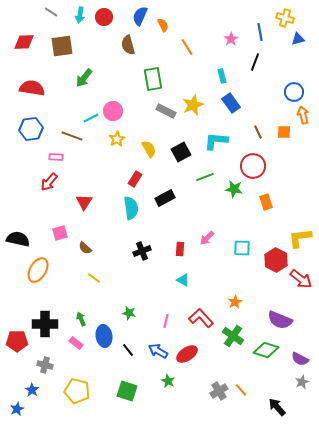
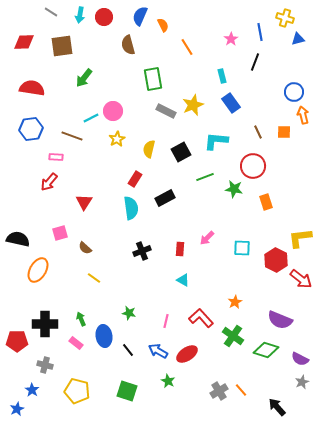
yellow semicircle at (149, 149): rotated 138 degrees counterclockwise
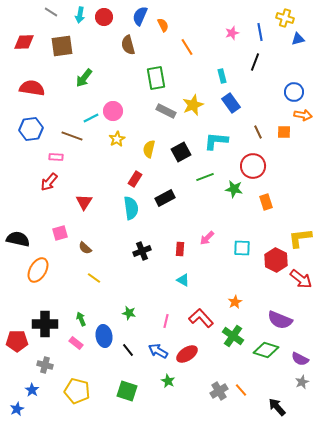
pink star at (231, 39): moved 1 px right, 6 px up; rotated 16 degrees clockwise
green rectangle at (153, 79): moved 3 px right, 1 px up
orange arrow at (303, 115): rotated 114 degrees clockwise
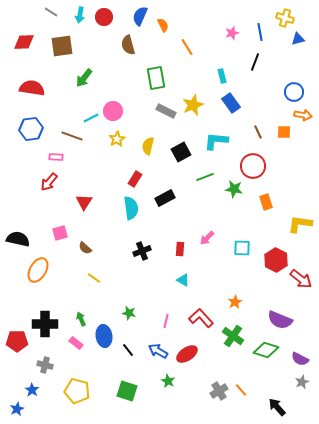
yellow semicircle at (149, 149): moved 1 px left, 3 px up
yellow L-shape at (300, 238): moved 14 px up; rotated 15 degrees clockwise
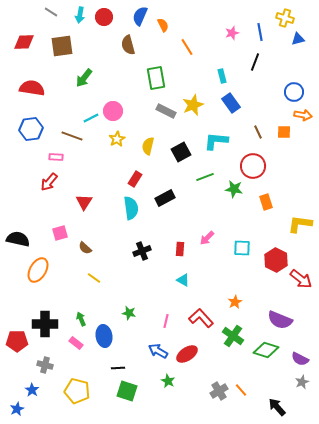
black line at (128, 350): moved 10 px left, 18 px down; rotated 56 degrees counterclockwise
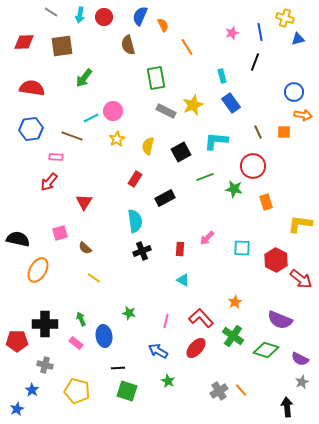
cyan semicircle at (131, 208): moved 4 px right, 13 px down
red ellipse at (187, 354): moved 9 px right, 6 px up; rotated 15 degrees counterclockwise
black arrow at (277, 407): moved 10 px right; rotated 36 degrees clockwise
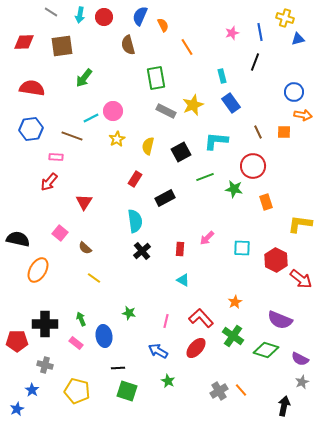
pink square at (60, 233): rotated 35 degrees counterclockwise
black cross at (142, 251): rotated 18 degrees counterclockwise
black arrow at (287, 407): moved 3 px left, 1 px up; rotated 18 degrees clockwise
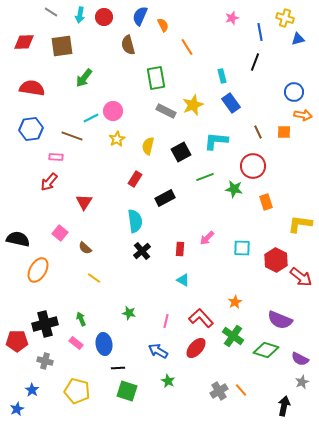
pink star at (232, 33): moved 15 px up
red arrow at (301, 279): moved 2 px up
black cross at (45, 324): rotated 15 degrees counterclockwise
blue ellipse at (104, 336): moved 8 px down
gray cross at (45, 365): moved 4 px up
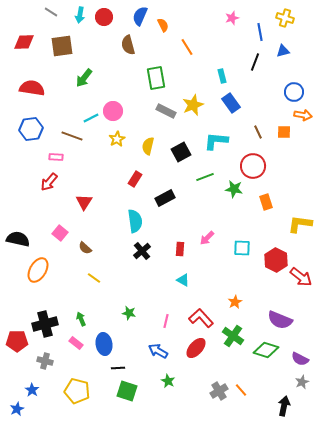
blue triangle at (298, 39): moved 15 px left, 12 px down
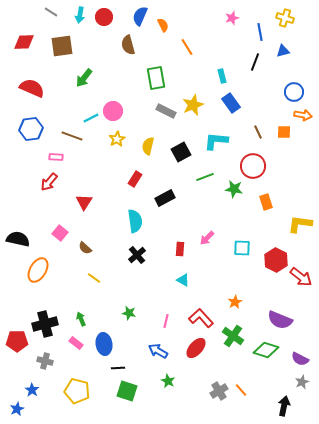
red semicircle at (32, 88): rotated 15 degrees clockwise
black cross at (142, 251): moved 5 px left, 4 px down
